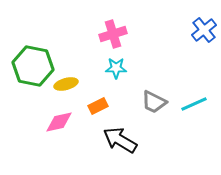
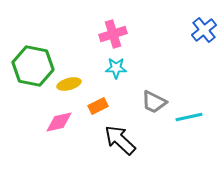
yellow ellipse: moved 3 px right
cyan line: moved 5 px left, 13 px down; rotated 12 degrees clockwise
black arrow: rotated 12 degrees clockwise
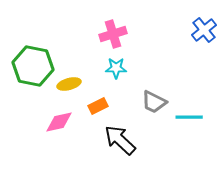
cyan line: rotated 12 degrees clockwise
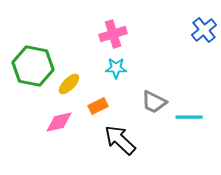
yellow ellipse: rotated 30 degrees counterclockwise
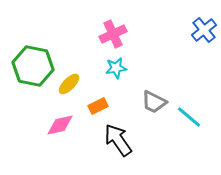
pink cross: rotated 8 degrees counterclockwise
cyan star: rotated 10 degrees counterclockwise
cyan line: rotated 40 degrees clockwise
pink diamond: moved 1 px right, 3 px down
black arrow: moved 2 px left; rotated 12 degrees clockwise
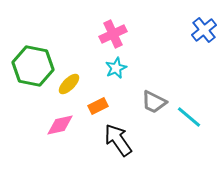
cyan star: rotated 15 degrees counterclockwise
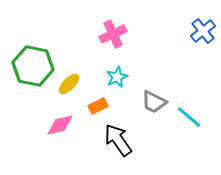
blue cross: moved 1 px left, 1 px down
cyan star: moved 1 px right, 9 px down
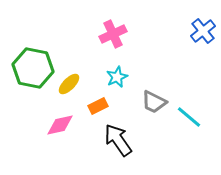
green hexagon: moved 2 px down
